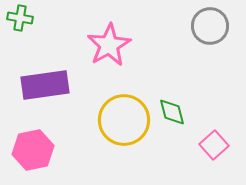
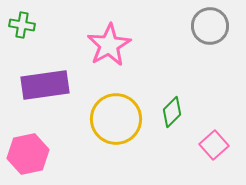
green cross: moved 2 px right, 7 px down
green diamond: rotated 60 degrees clockwise
yellow circle: moved 8 px left, 1 px up
pink hexagon: moved 5 px left, 4 px down
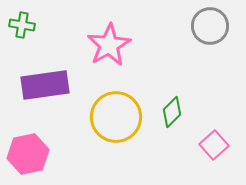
yellow circle: moved 2 px up
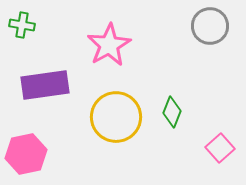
green diamond: rotated 24 degrees counterclockwise
pink square: moved 6 px right, 3 px down
pink hexagon: moved 2 px left
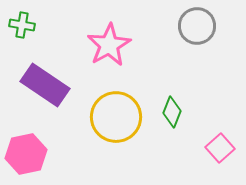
gray circle: moved 13 px left
purple rectangle: rotated 42 degrees clockwise
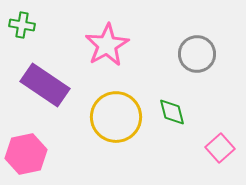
gray circle: moved 28 px down
pink star: moved 2 px left
green diamond: rotated 36 degrees counterclockwise
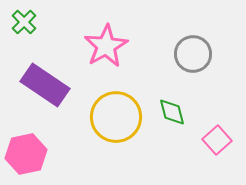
green cross: moved 2 px right, 3 px up; rotated 35 degrees clockwise
pink star: moved 1 px left, 1 px down
gray circle: moved 4 px left
pink square: moved 3 px left, 8 px up
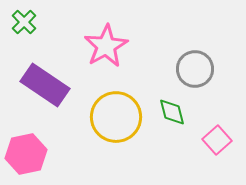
gray circle: moved 2 px right, 15 px down
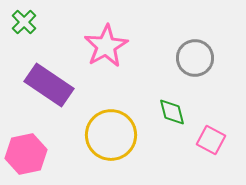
gray circle: moved 11 px up
purple rectangle: moved 4 px right
yellow circle: moved 5 px left, 18 px down
pink square: moved 6 px left; rotated 20 degrees counterclockwise
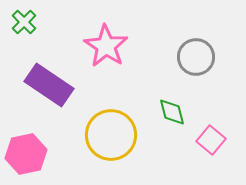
pink star: rotated 9 degrees counterclockwise
gray circle: moved 1 px right, 1 px up
pink square: rotated 12 degrees clockwise
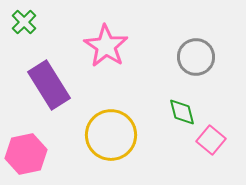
purple rectangle: rotated 24 degrees clockwise
green diamond: moved 10 px right
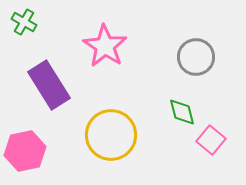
green cross: rotated 15 degrees counterclockwise
pink star: moved 1 px left
pink hexagon: moved 1 px left, 3 px up
